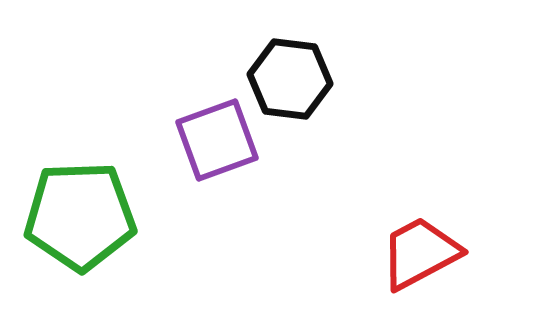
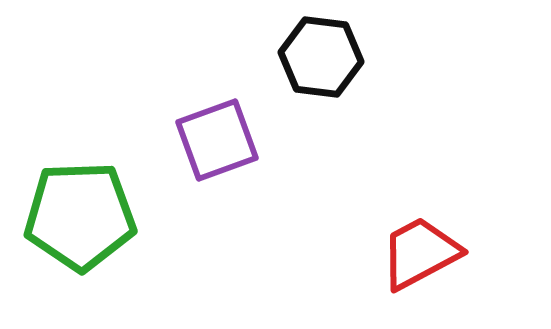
black hexagon: moved 31 px right, 22 px up
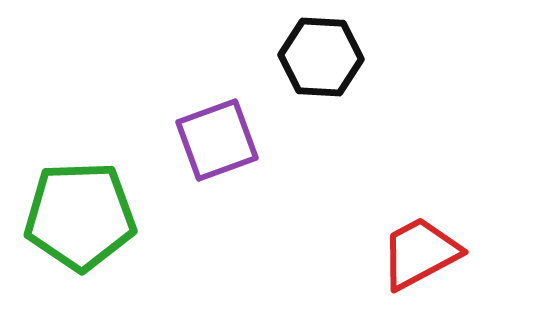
black hexagon: rotated 4 degrees counterclockwise
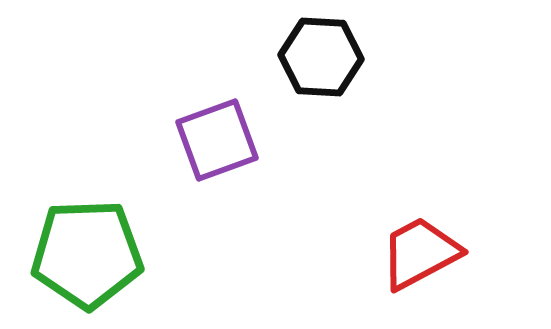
green pentagon: moved 7 px right, 38 px down
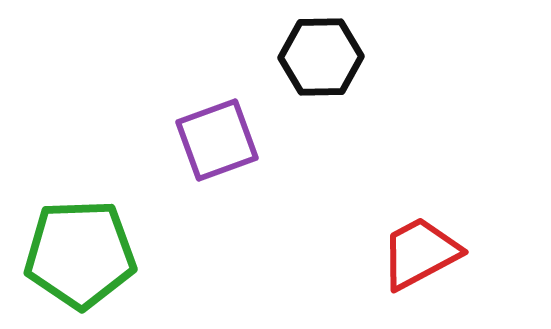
black hexagon: rotated 4 degrees counterclockwise
green pentagon: moved 7 px left
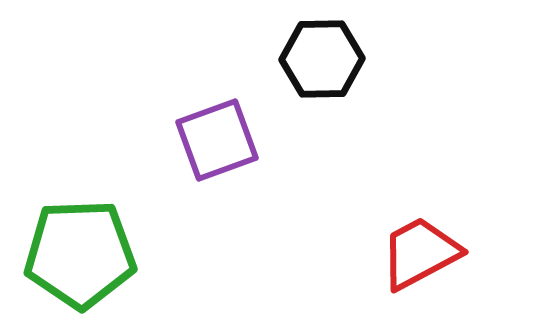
black hexagon: moved 1 px right, 2 px down
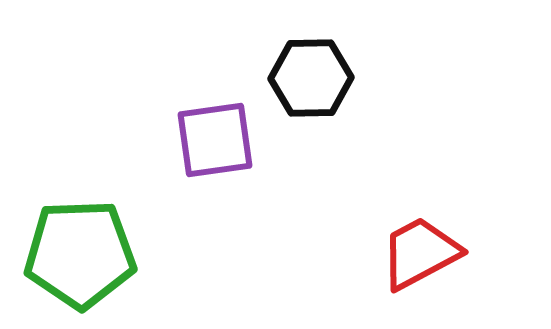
black hexagon: moved 11 px left, 19 px down
purple square: moved 2 px left; rotated 12 degrees clockwise
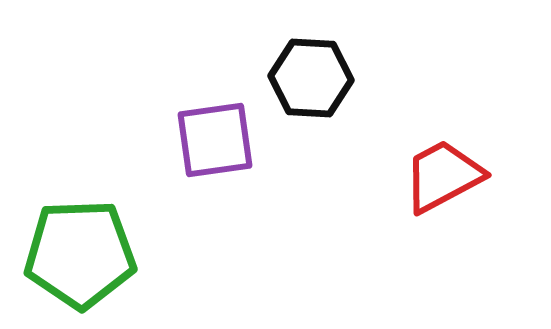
black hexagon: rotated 4 degrees clockwise
red trapezoid: moved 23 px right, 77 px up
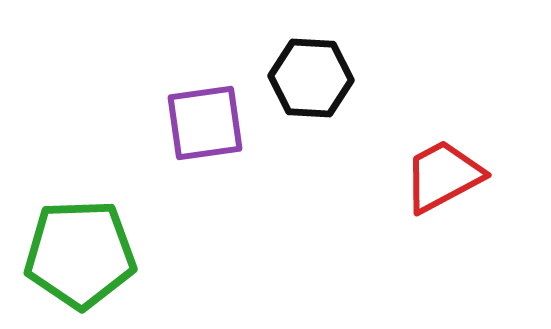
purple square: moved 10 px left, 17 px up
